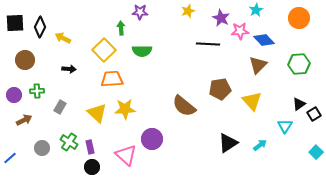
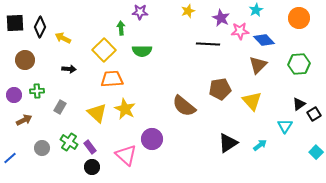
yellow star at (125, 109): rotated 30 degrees clockwise
purple rectangle at (90, 147): rotated 24 degrees counterclockwise
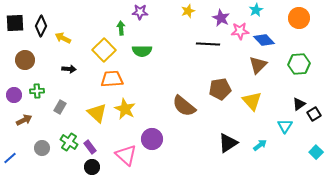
black diamond at (40, 27): moved 1 px right, 1 px up
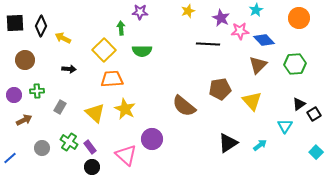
green hexagon at (299, 64): moved 4 px left
yellow triangle at (97, 113): moved 2 px left
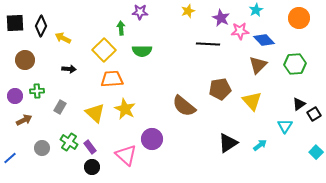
purple circle at (14, 95): moved 1 px right, 1 px down
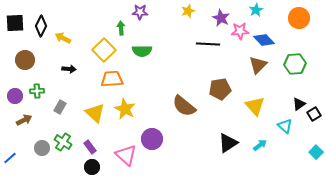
yellow triangle at (252, 101): moved 3 px right, 5 px down
cyan triangle at (285, 126): rotated 21 degrees counterclockwise
green cross at (69, 142): moved 6 px left
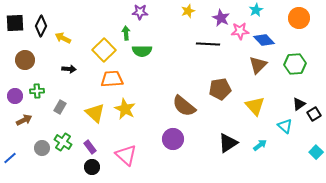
green arrow at (121, 28): moved 5 px right, 5 px down
purple circle at (152, 139): moved 21 px right
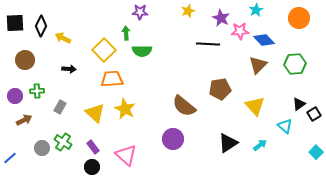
purple rectangle at (90, 147): moved 3 px right
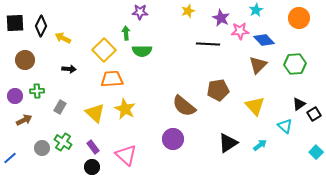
brown pentagon at (220, 89): moved 2 px left, 1 px down
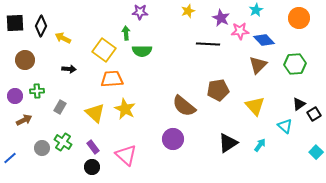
yellow square at (104, 50): rotated 10 degrees counterclockwise
cyan arrow at (260, 145): rotated 16 degrees counterclockwise
